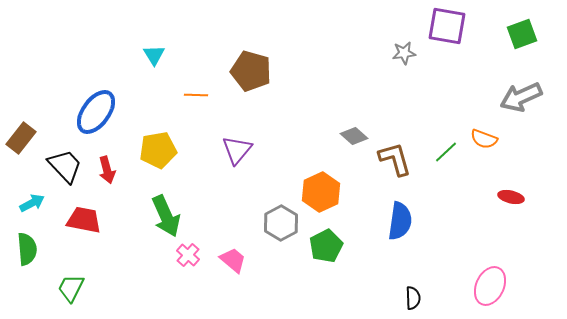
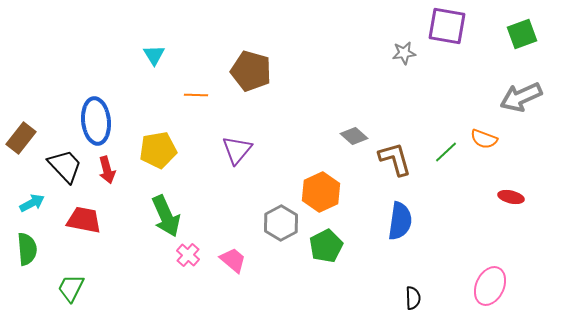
blue ellipse: moved 9 px down; rotated 42 degrees counterclockwise
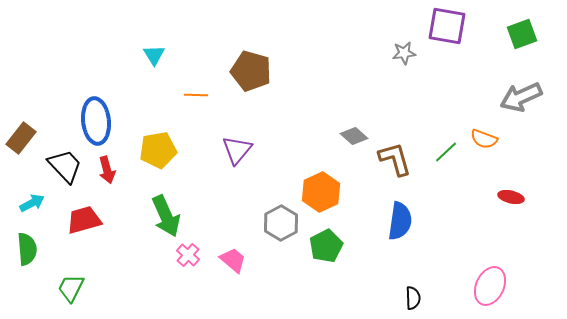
red trapezoid: rotated 27 degrees counterclockwise
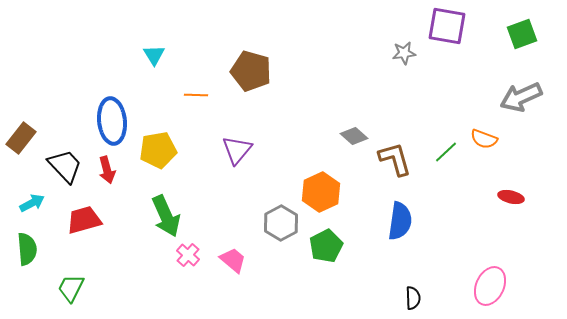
blue ellipse: moved 16 px right
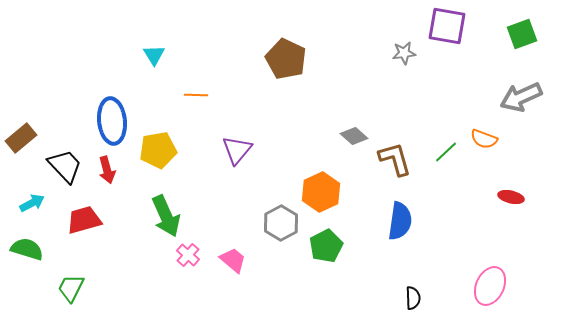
brown pentagon: moved 35 px right, 12 px up; rotated 9 degrees clockwise
brown rectangle: rotated 12 degrees clockwise
green semicircle: rotated 68 degrees counterclockwise
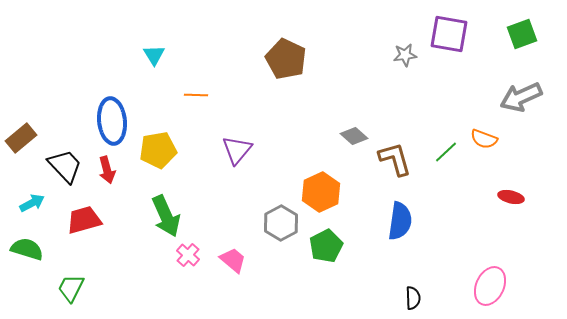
purple square: moved 2 px right, 8 px down
gray star: moved 1 px right, 2 px down
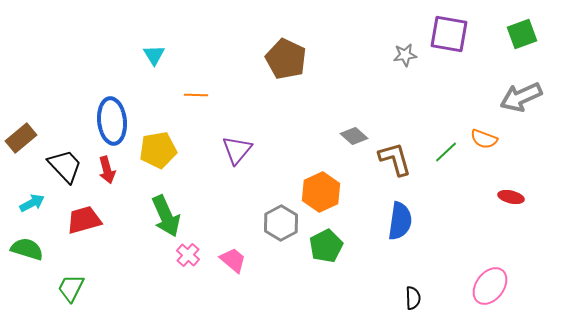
pink ellipse: rotated 12 degrees clockwise
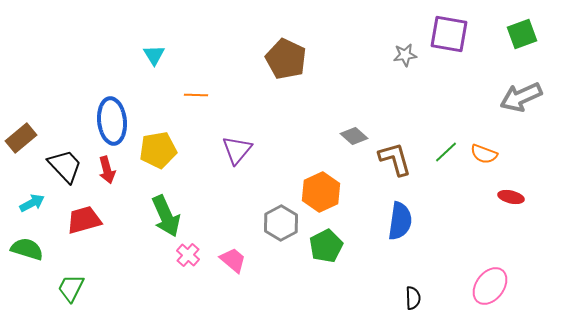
orange semicircle: moved 15 px down
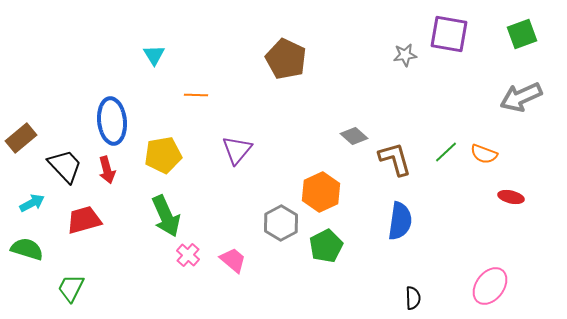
yellow pentagon: moved 5 px right, 5 px down
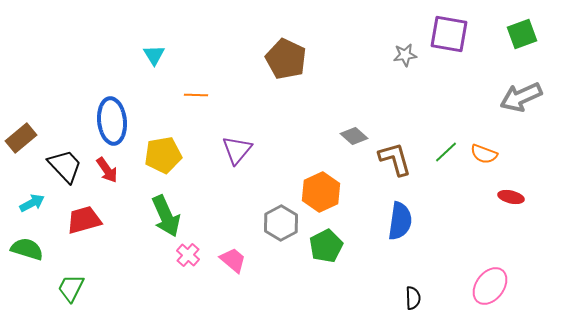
red arrow: rotated 20 degrees counterclockwise
